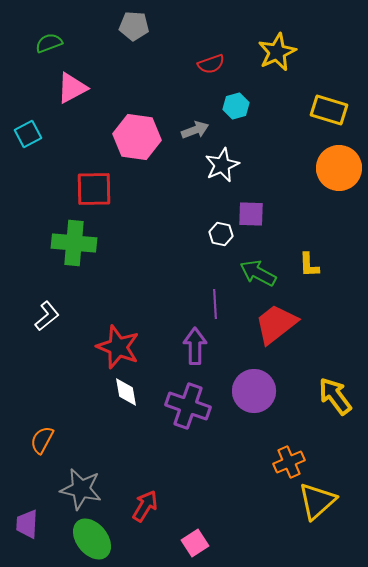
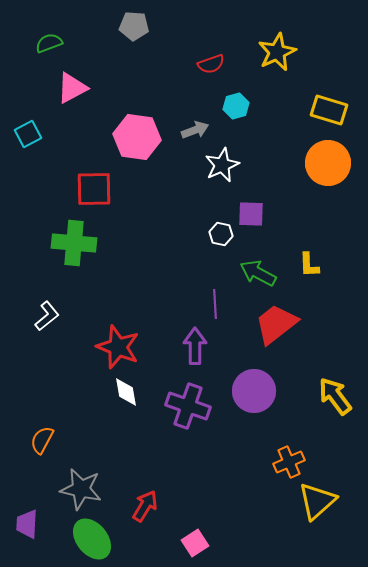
orange circle: moved 11 px left, 5 px up
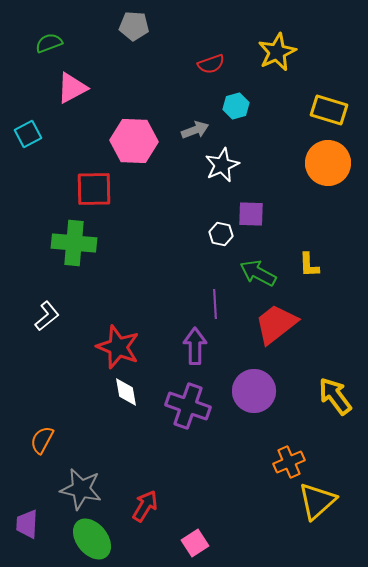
pink hexagon: moved 3 px left, 4 px down; rotated 6 degrees counterclockwise
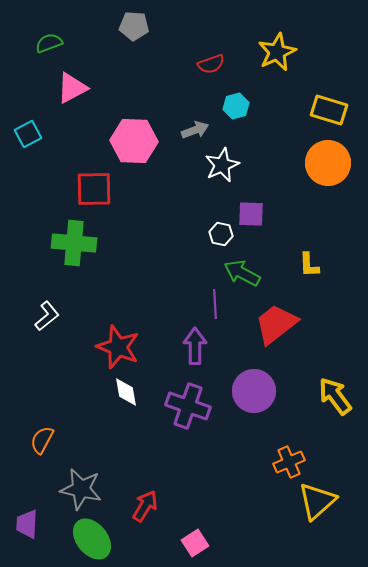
green arrow: moved 16 px left
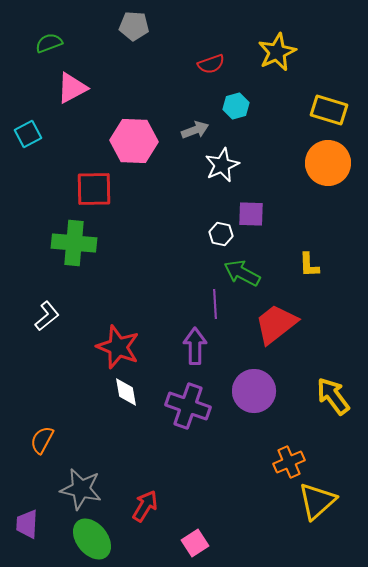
yellow arrow: moved 2 px left
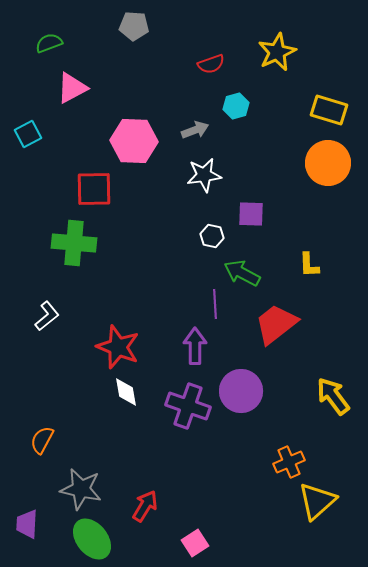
white star: moved 18 px left, 10 px down; rotated 16 degrees clockwise
white hexagon: moved 9 px left, 2 px down
purple circle: moved 13 px left
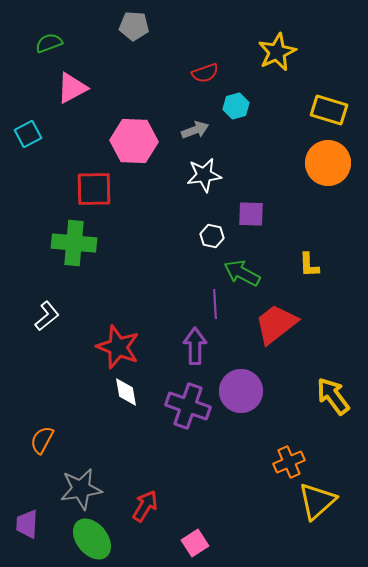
red semicircle: moved 6 px left, 9 px down
gray star: rotated 21 degrees counterclockwise
